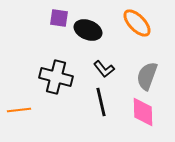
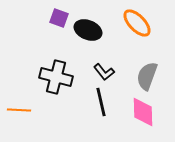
purple square: rotated 12 degrees clockwise
black L-shape: moved 3 px down
orange line: rotated 10 degrees clockwise
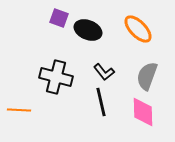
orange ellipse: moved 1 px right, 6 px down
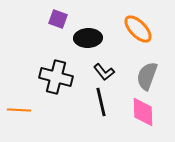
purple square: moved 1 px left, 1 px down
black ellipse: moved 8 px down; rotated 24 degrees counterclockwise
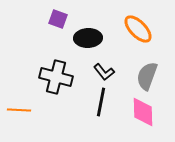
black line: rotated 24 degrees clockwise
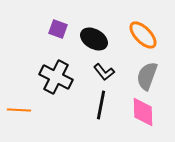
purple square: moved 10 px down
orange ellipse: moved 5 px right, 6 px down
black ellipse: moved 6 px right, 1 px down; rotated 32 degrees clockwise
black cross: rotated 12 degrees clockwise
black line: moved 3 px down
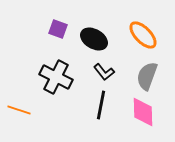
orange line: rotated 15 degrees clockwise
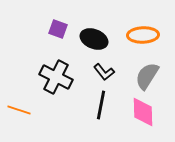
orange ellipse: rotated 48 degrees counterclockwise
black ellipse: rotated 8 degrees counterclockwise
gray semicircle: rotated 12 degrees clockwise
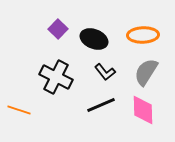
purple square: rotated 24 degrees clockwise
black L-shape: moved 1 px right
gray semicircle: moved 1 px left, 4 px up
black line: rotated 56 degrees clockwise
pink diamond: moved 2 px up
